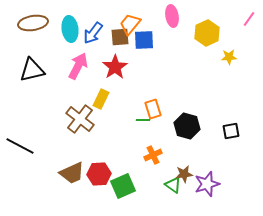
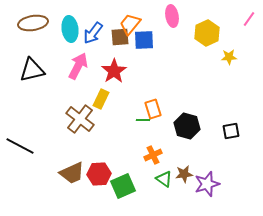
red star: moved 1 px left, 4 px down
green triangle: moved 9 px left, 6 px up
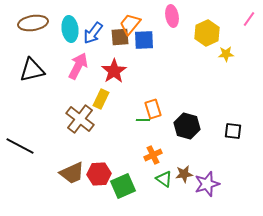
yellow star: moved 3 px left, 3 px up
black square: moved 2 px right; rotated 18 degrees clockwise
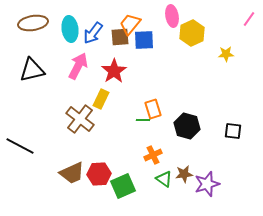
yellow hexagon: moved 15 px left
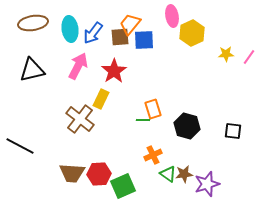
pink line: moved 38 px down
brown trapezoid: rotated 28 degrees clockwise
green triangle: moved 4 px right, 5 px up
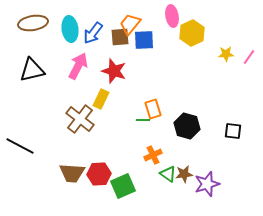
red star: rotated 20 degrees counterclockwise
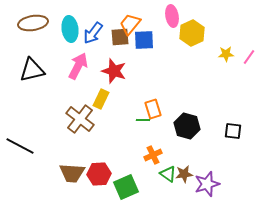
green square: moved 3 px right, 1 px down
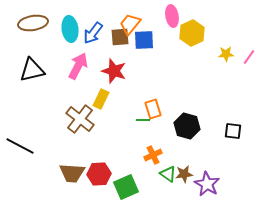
purple star: rotated 25 degrees counterclockwise
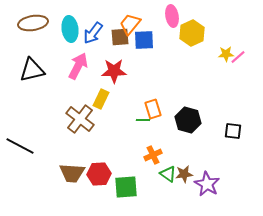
pink line: moved 11 px left; rotated 14 degrees clockwise
red star: rotated 20 degrees counterclockwise
black hexagon: moved 1 px right, 6 px up
green square: rotated 20 degrees clockwise
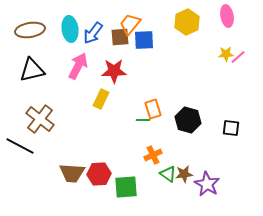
pink ellipse: moved 55 px right
brown ellipse: moved 3 px left, 7 px down
yellow hexagon: moved 5 px left, 11 px up
brown cross: moved 40 px left
black square: moved 2 px left, 3 px up
